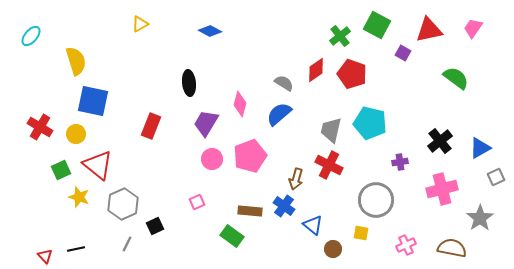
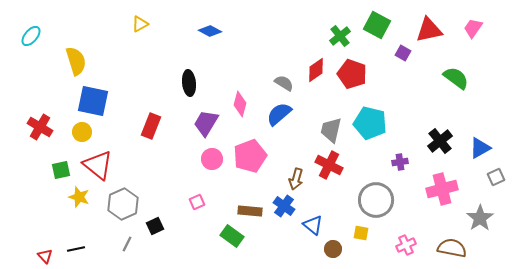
yellow circle at (76, 134): moved 6 px right, 2 px up
green square at (61, 170): rotated 12 degrees clockwise
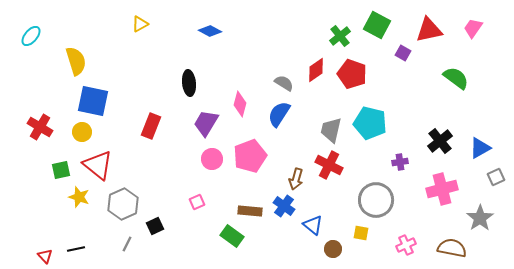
blue semicircle at (279, 114): rotated 16 degrees counterclockwise
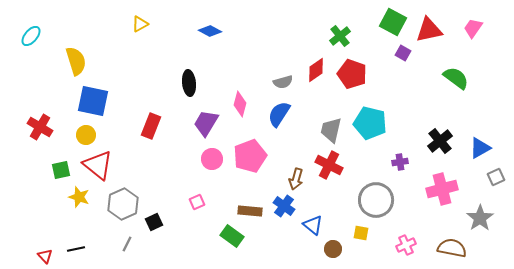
green square at (377, 25): moved 16 px right, 3 px up
gray semicircle at (284, 83): moved 1 px left, 1 px up; rotated 132 degrees clockwise
yellow circle at (82, 132): moved 4 px right, 3 px down
black square at (155, 226): moved 1 px left, 4 px up
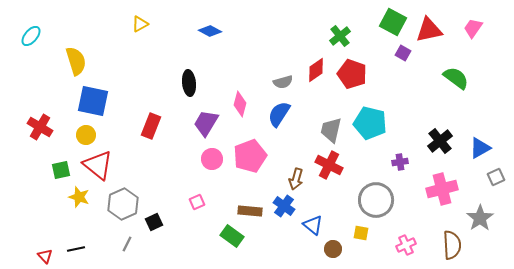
brown semicircle at (452, 248): moved 3 px up; rotated 76 degrees clockwise
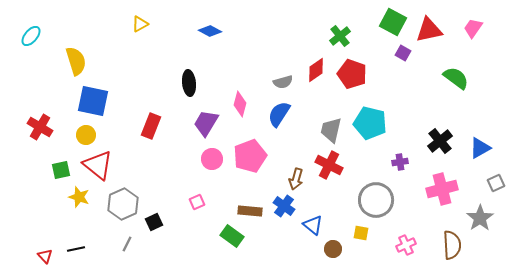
gray square at (496, 177): moved 6 px down
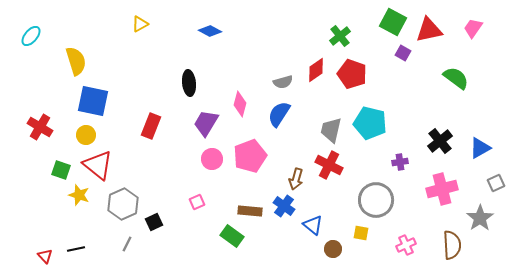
green square at (61, 170): rotated 30 degrees clockwise
yellow star at (79, 197): moved 2 px up
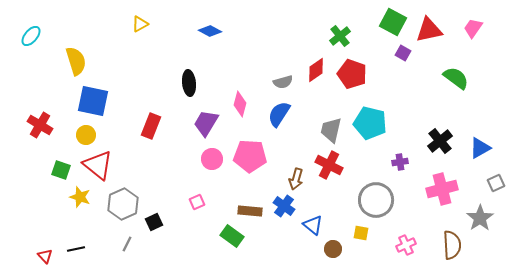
red cross at (40, 127): moved 2 px up
pink pentagon at (250, 156): rotated 24 degrees clockwise
yellow star at (79, 195): moved 1 px right, 2 px down
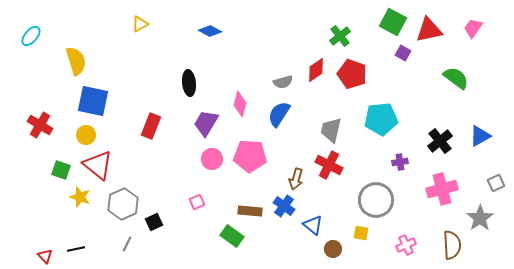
cyan pentagon at (370, 123): moved 11 px right, 4 px up; rotated 20 degrees counterclockwise
blue triangle at (480, 148): moved 12 px up
